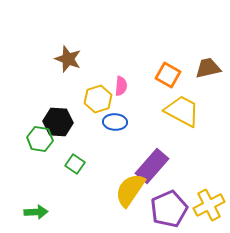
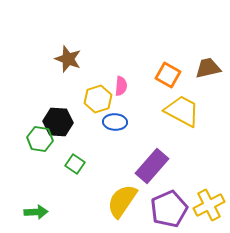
yellow semicircle: moved 8 px left, 11 px down
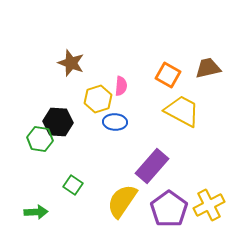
brown star: moved 3 px right, 4 px down
green square: moved 2 px left, 21 px down
purple pentagon: rotated 12 degrees counterclockwise
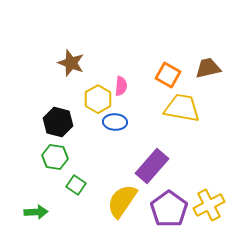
yellow hexagon: rotated 12 degrees counterclockwise
yellow trapezoid: moved 3 px up; rotated 18 degrees counterclockwise
black hexagon: rotated 12 degrees clockwise
green hexagon: moved 15 px right, 18 px down
green square: moved 3 px right
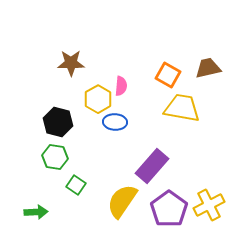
brown star: rotated 20 degrees counterclockwise
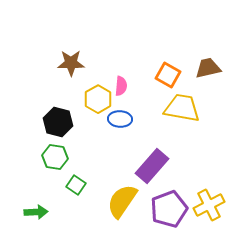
blue ellipse: moved 5 px right, 3 px up
purple pentagon: rotated 15 degrees clockwise
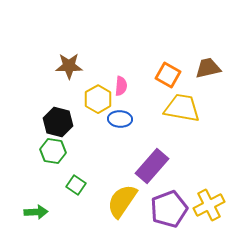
brown star: moved 2 px left, 3 px down
green hexagon: moved 2 px left, 6 px up
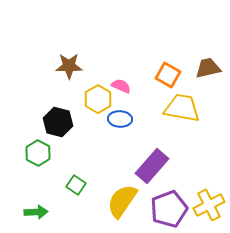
pink semicircle: rotated 72 degrees counterclockwise
green hexagon: moved 15 px left, 2 px down; rotated 20 degrees clockwise
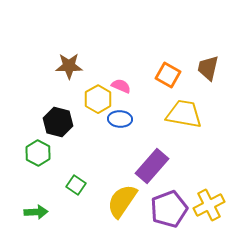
brown trapezoid: rotated 64 degrees counterclockwise
yellow trapezoid: moved 2 px right, 6 px down
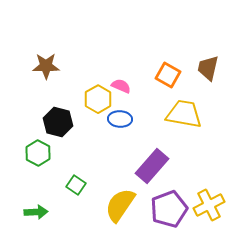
brown star: moved 23 px left
yellow semicircle: moved 2 px left, 4 px down
